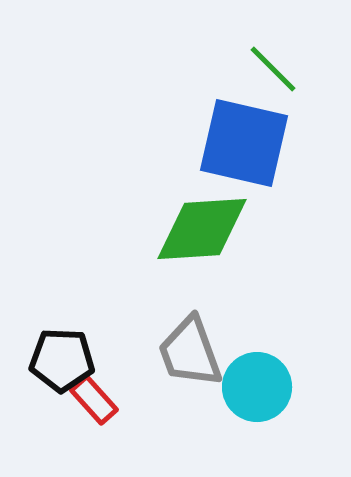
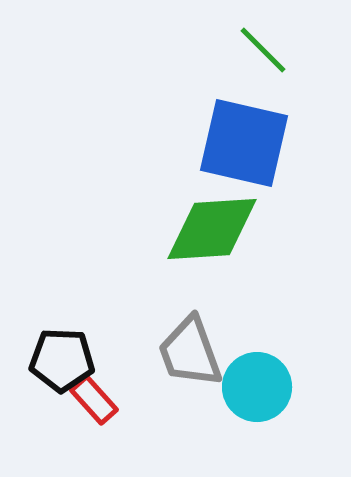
green line: moved 10 px left, 19 px up
green diamond: moved 10 px right
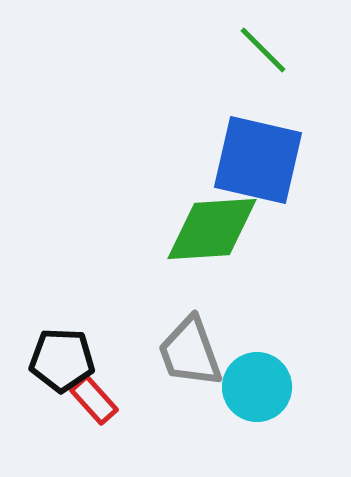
blue square: moved 14 px right, 17 px down
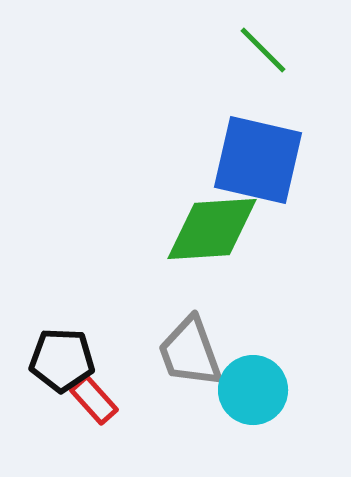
cyan circle: moved 4 px left, 3 px down
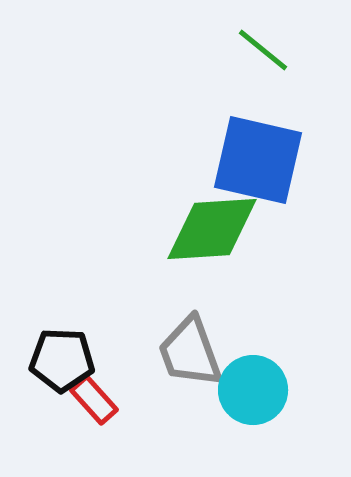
green line: rotated 6 degrees counterclockwise
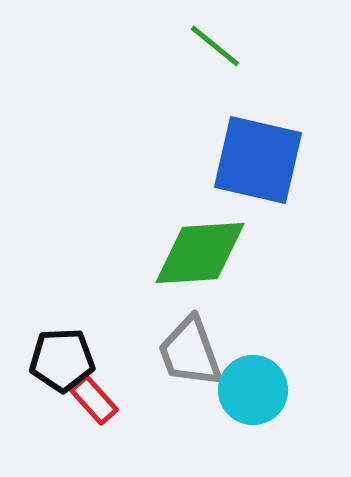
green line: moved 48 px left, 4 px up
green diamond: moved 12 px left, 24 px down
black pentagon: rotated 4 degrees counterclockwise
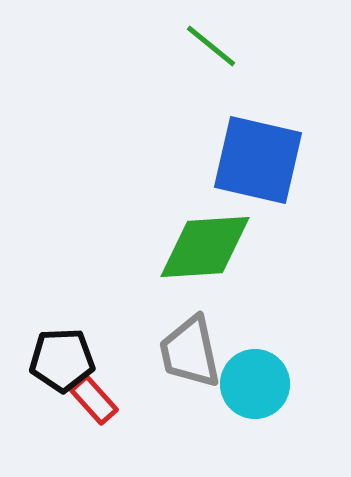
green line: moved 4 px left
green diamond: moved 5 px right, 6 px up
gray trapezoid: rotated 8 degrees clockwise
cyan circle: moved 2 px right, 6 px up
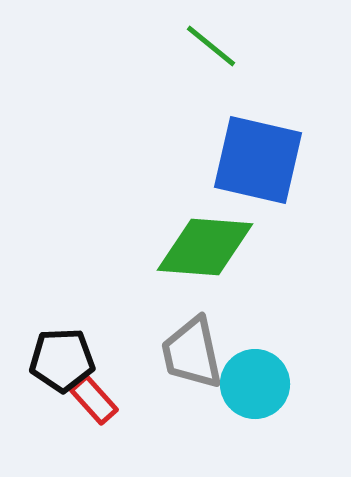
green diamond: rotated 8 degrees clockwise
gray trapezoid: moved 2 px right, 1 px down
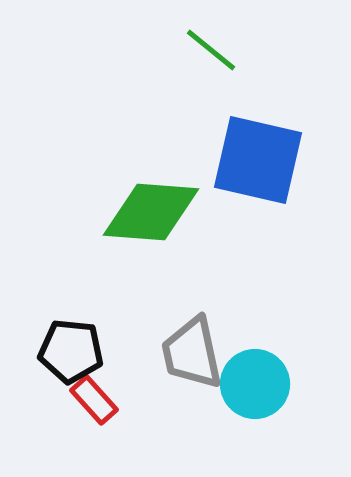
green line: moved 4 px down
green diamond: moved 54 px left, 35 px up
black pentagon: moved 9 px right, 9 px up; rotated 8 degrees clockwise
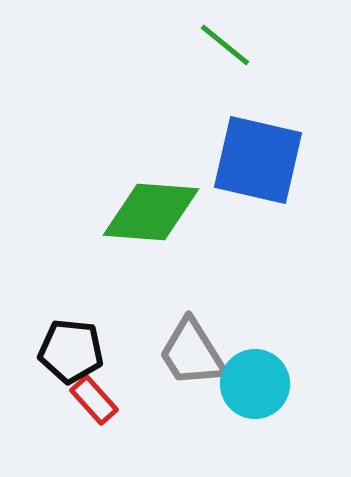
green line: moved 14 px right, 5 px up
gray trapezoid: rotated 20 degrees counterclockwise
